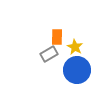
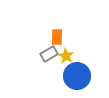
yellow star: moved 9 px left, 9 px down
blue circle: moved 6 px down
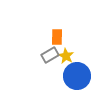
gray rectangle: moved 1 px right, 1 px down
